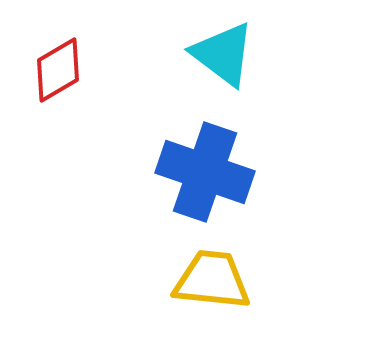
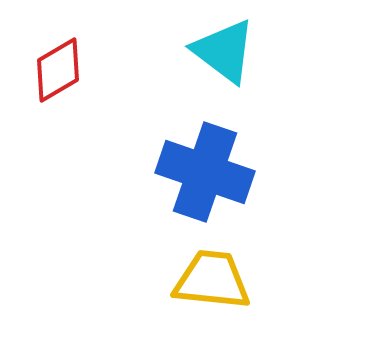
cyan triangle: moved 1 px right, 3 px up
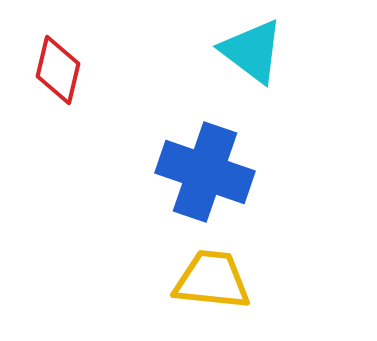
cyan triangle: moved 28 px right
red diamond: rotated 46 degrees counterclockwise
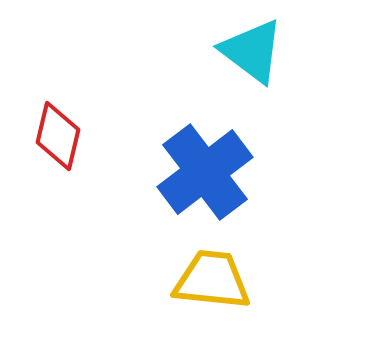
red diamond: moved 66 px down
blue cross: rotated 34 degrees clockwise
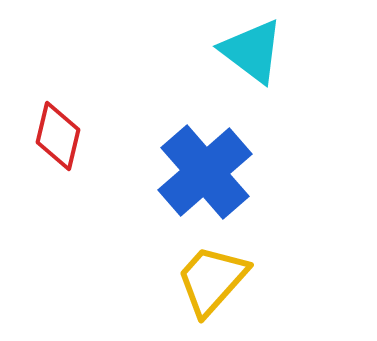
blue cross: rotated 4 degrees counterclockwise
yellow trapezoid: rotated 54 degrees counterclockwise
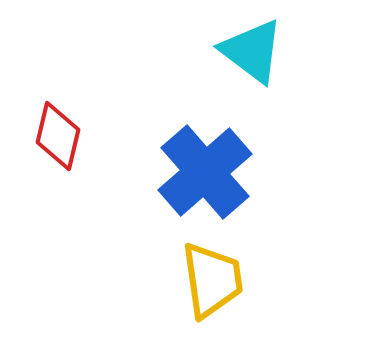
yellow trapezoid: rotated 130 degrees clockwise
